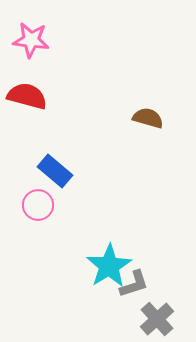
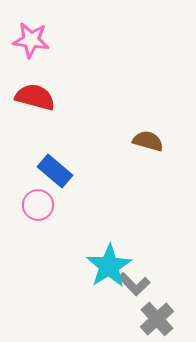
red semicircle: moved 8 px right, 1 px down
brown semicircle: moved 23 px down
gray L-shape: rotated 64 degrees clockwise
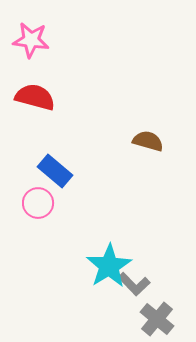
pink circle: moved 2 px up
gray cross: rotated 8 degrees counterclockwise
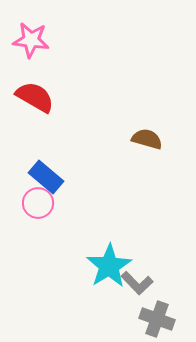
red semicircle: rotated 15 degrees clockwise
brown semicircle: moved 1 px left, 2 px up
blue rectangle: moved 9 px left, 6 px down
gray L-shape: moved 3 px right, 1 px up
gray cross: rotated 20 degrees counterclockwise
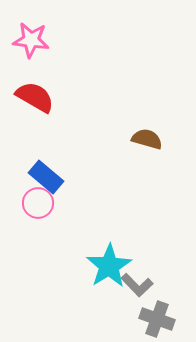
gray L-shape: moved 2 px down
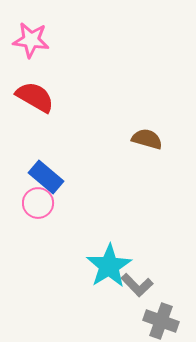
gray cross: moved 4 px right, 2 px down
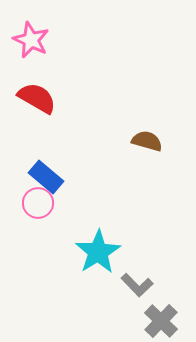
pink star: rotated 18 degrees clockwise
red semicircle: moved 2 px right, 1 px down
brown semicircle: moved 2 px down
cyan star: moved 11 px left, 14 px up
gray cross: rotated 24 degrees clockwise
